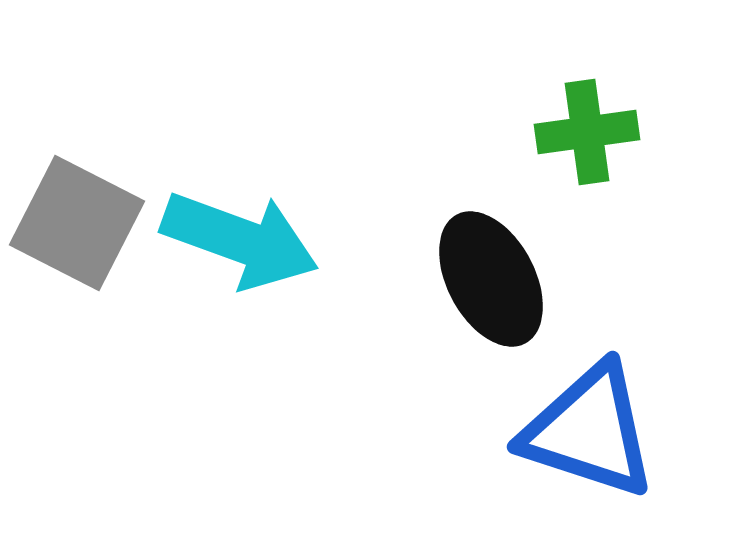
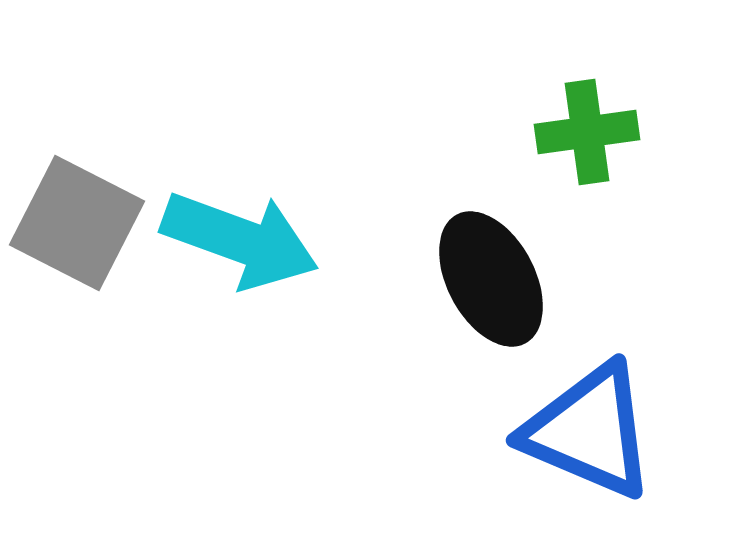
blue triangle: rotated 5 degrees clockwise
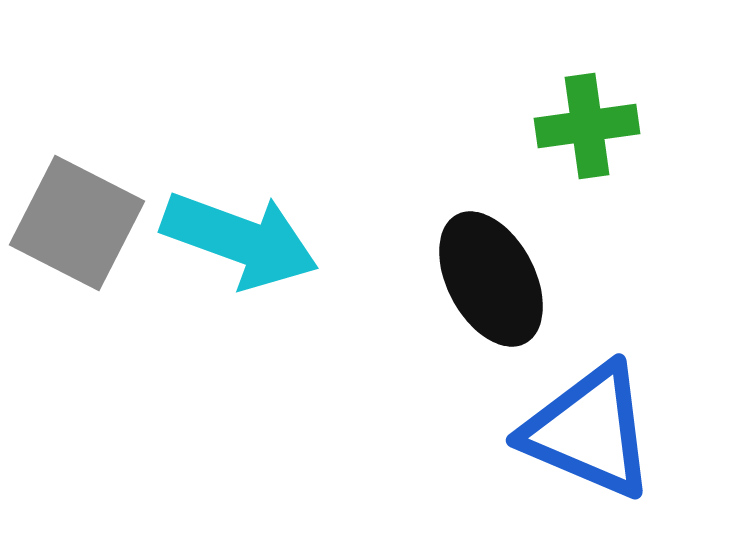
green cross: moved 6 px up
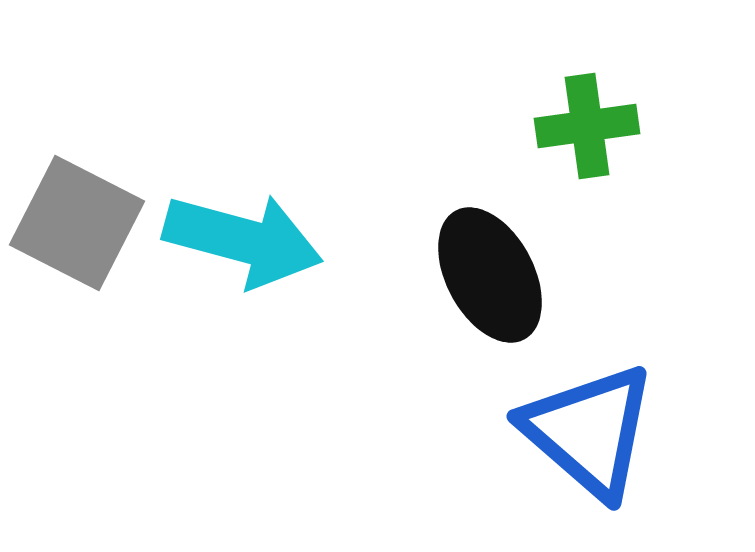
cyan arrow: moved 3 px right; rotated 5 degrees counterclockwise
black ellipse: moved 1 px left, 4 px up
blue triangle: rotated 18 degrees clockwise
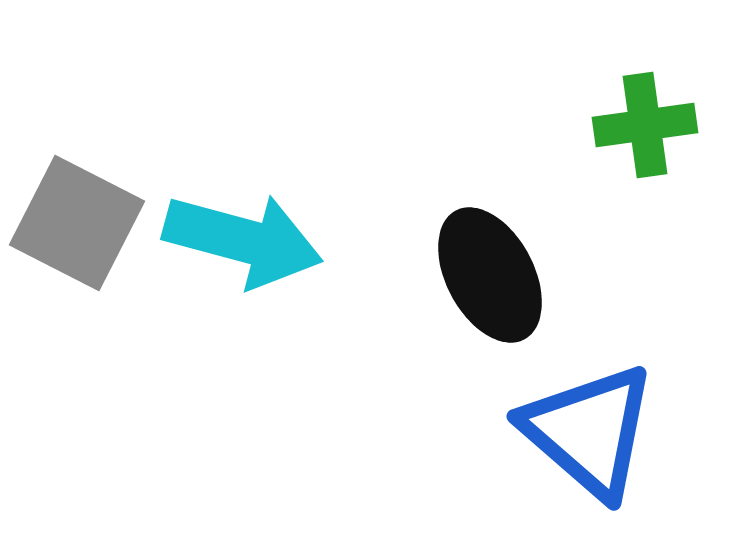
green cross: moved 58 px right, 1 px up
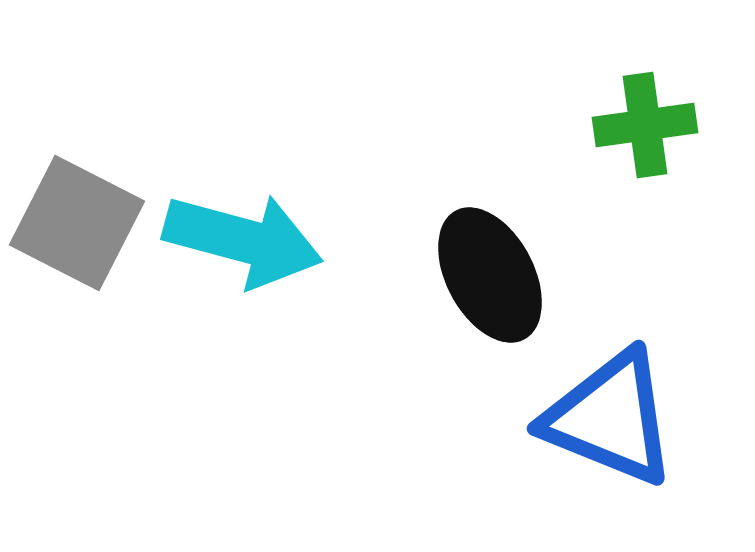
blue triangle: moved 21 px right, 13 px up; rotated 19 degrees counterclockwise
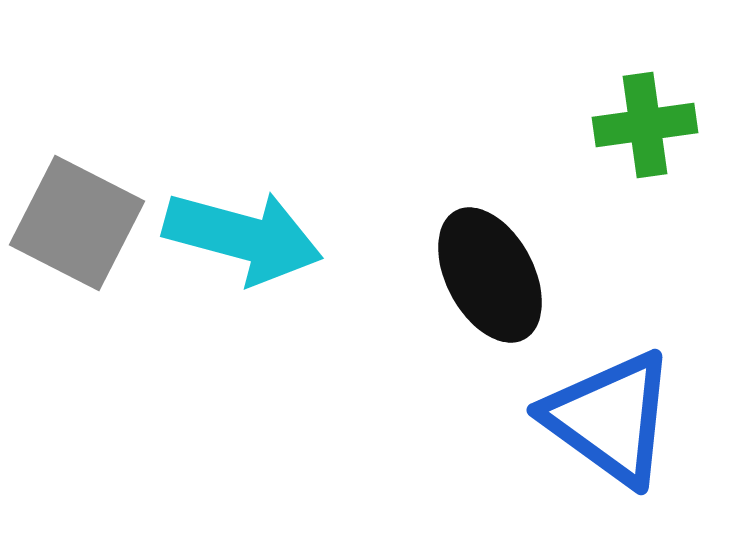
cyan arrow: moved 3 px up
blue triangle: rotated 14 degrees clockwise
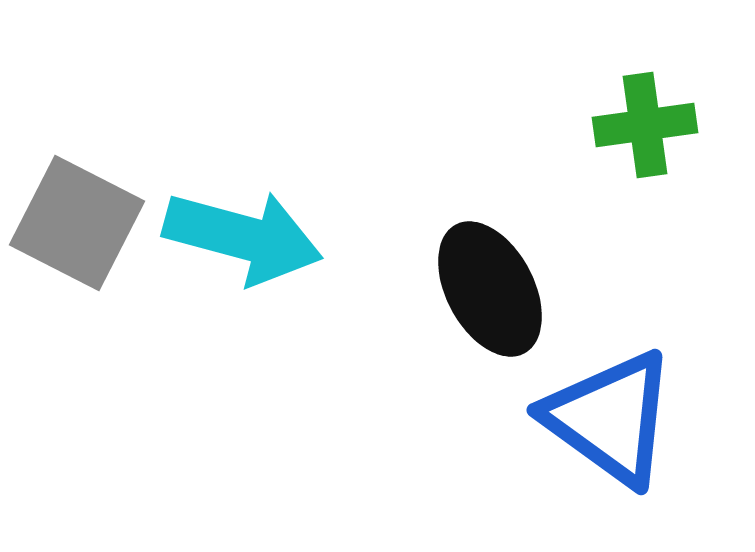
black ellipse: moved 14 px down
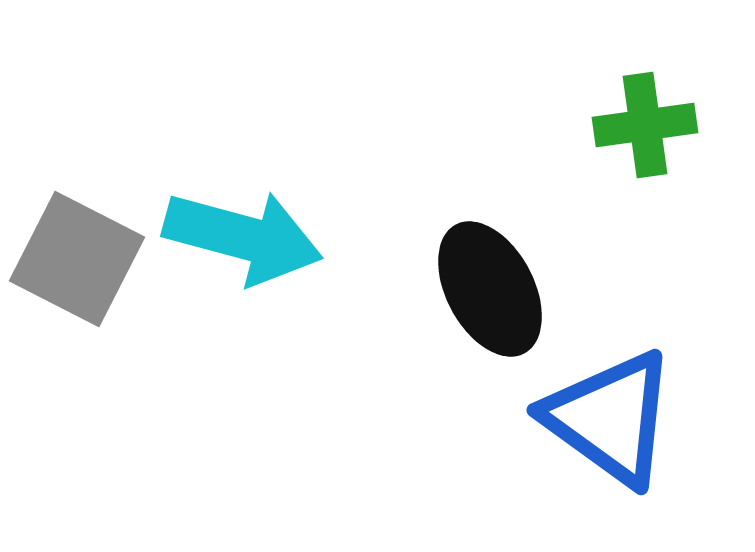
gray square: moved 36 px down
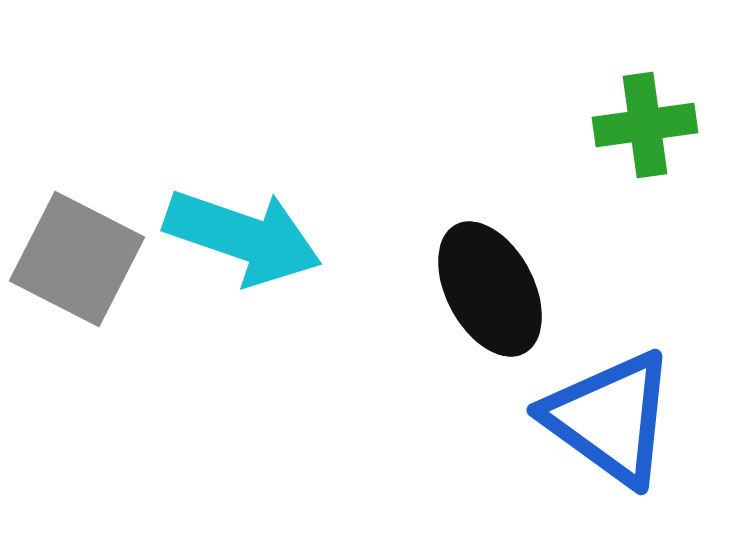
cyan arrow: rotated 4 degrees clockwise
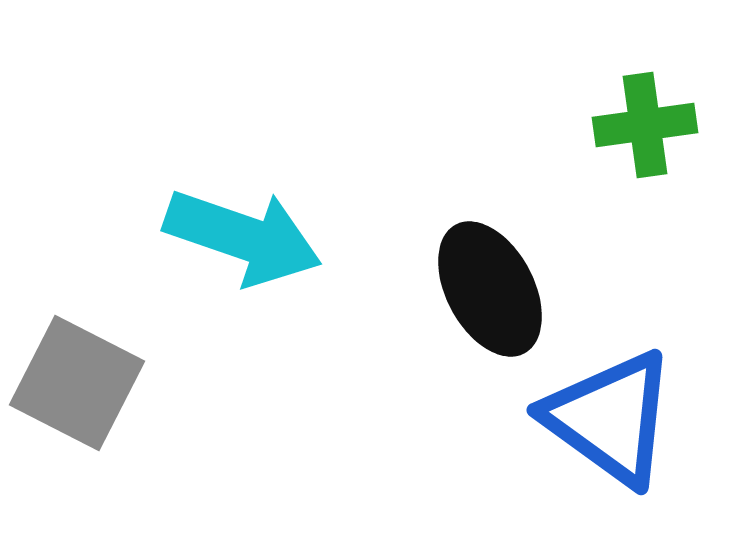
gray square: moved 124 px down
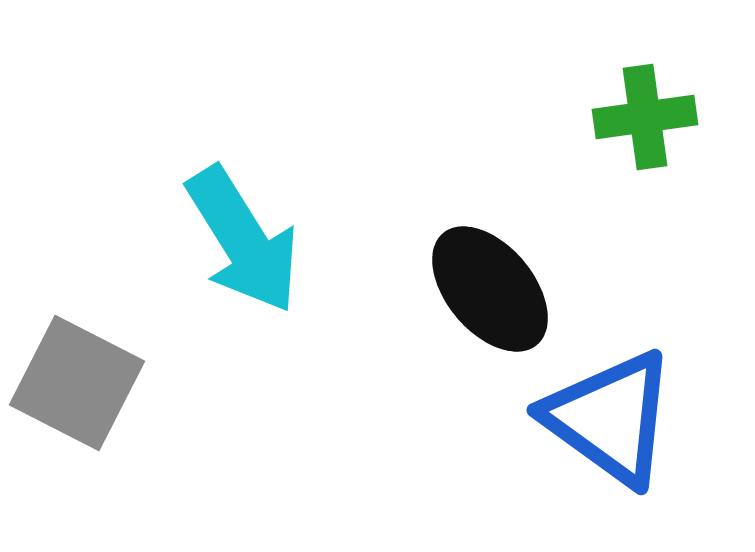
green cross: moved 8 px up
cyan arrow: moved 3 px down; rotated 39 degrees clockwise
black ellipse: rotated 12 degrees counterclockwise
